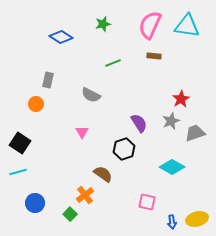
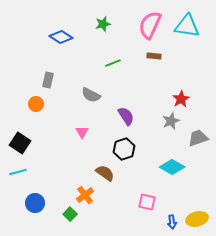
purple semicircle: moved 13 px left, 7 px up
gray trapezoid: moved 3 px right, 5 px down
brown semicircle: moved 2 px right, 1 px up
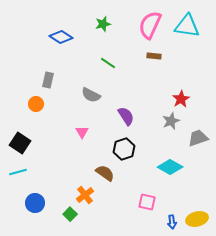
green line: moved 5 px left; rotated 56 degrees clockwise
cyan diamond: moved 2 px left
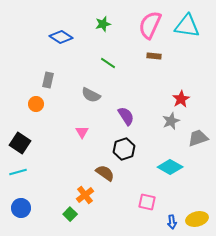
blue circle: moved 14 px left, 5 px down
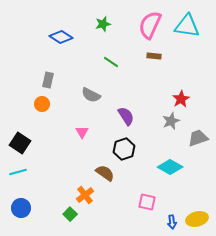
green line: moved 3 px right, 1 px up
orange circle: moved 6 px right
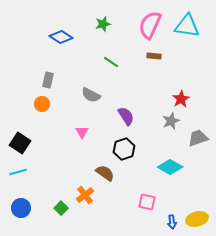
green square: moved 9 px left, 6 px up
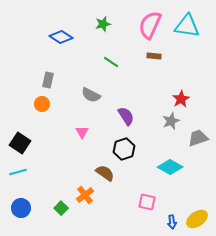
yellow ellipse: rotated 20 degrees counterclockwise
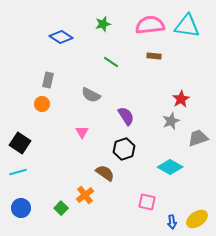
pink semicircle: rotated 60 degrees clockwise
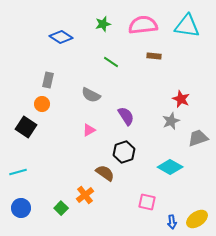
pink semicircle: moved 7 px left
red star: rotated 18 degrees counterclockwise
pink triangle: moved 7 px right, 2 px up; rotated 32 degrees clockwise
black square: moved 6 px right, 16 px up
black hexagon: moved 3 px down
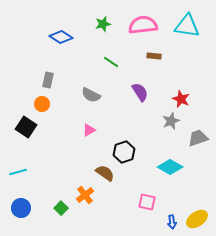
purple semicircle: moved 14 px right, 24 px up
